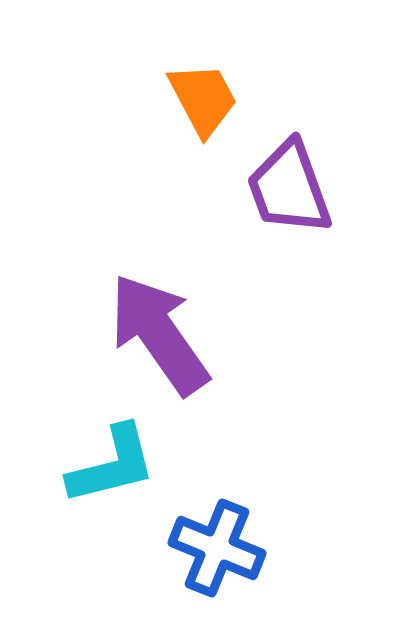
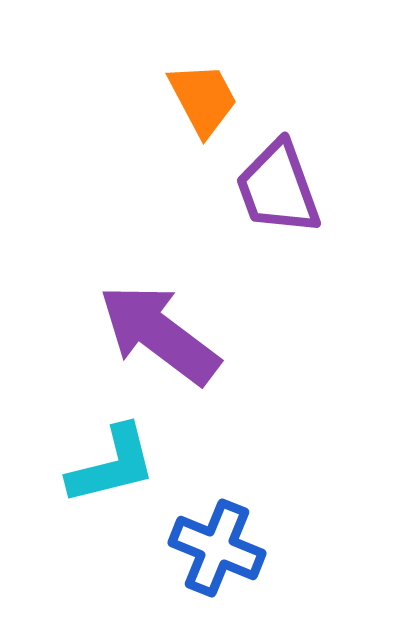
purple trapezoid: moved 11 px left
purple arrow: rotated 18 degrees counterclockwise
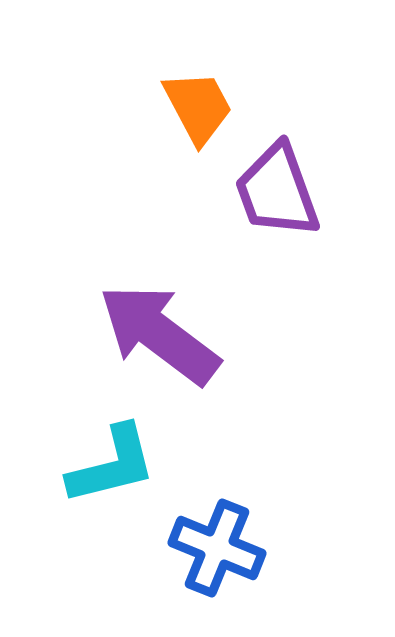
orange trapezoid: moved 5 px left, 8 px down
purple trapezoid: moved 1 px left, 3 px down
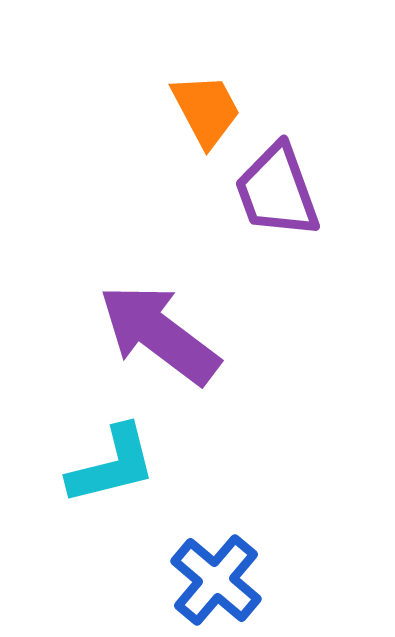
orange trapezoid: moved 8 px right, 3 px down
blue cross: moved 1 px left, 32 px down; rotated 18 degrees clockwise
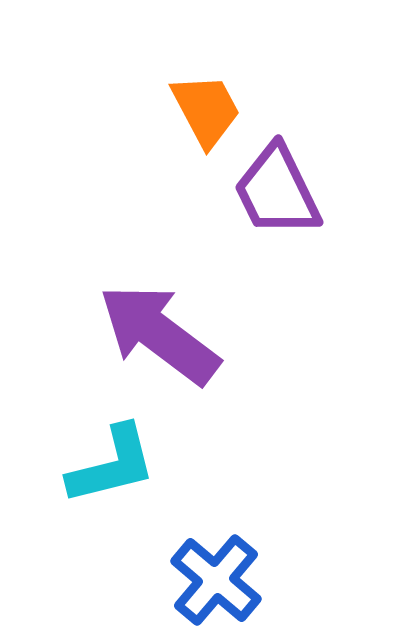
purple trapezoid: rotated 6 degrees counterclockwise
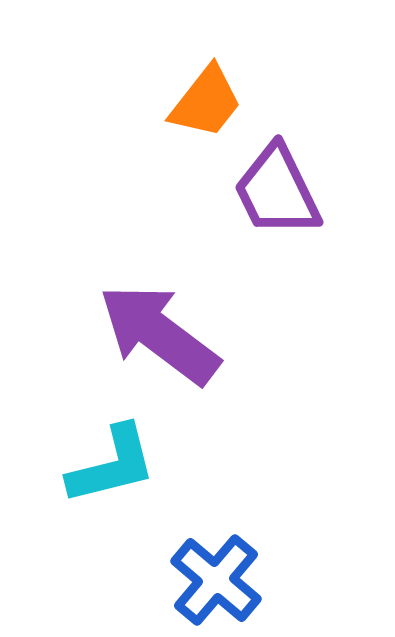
orange trapezoid: moved 8 px up; rotated 66 degrees clockwise
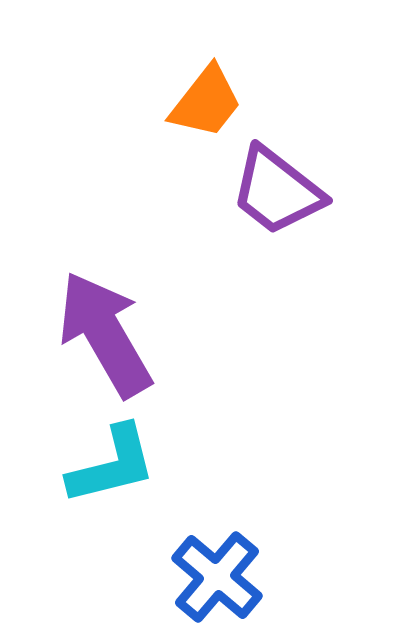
purple trapezoid: rotated 26 degrees counterclockwise
purple arrow: moved 54 px left; rotated 23 degrees clockwise
blue cross: moved 1 px right, 3 px up
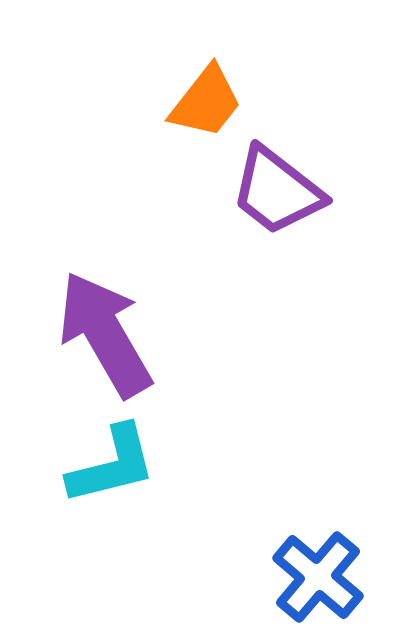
blue cross: moved 101 px right
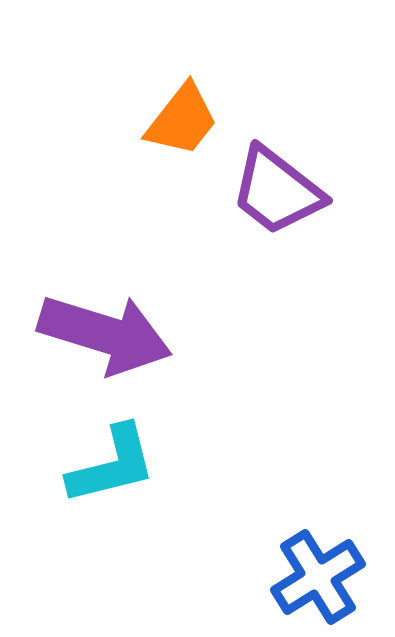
orange trapezoid: moved 24 px left, 18 px down
purple arrow: rotated 137 degrees clockwise
blue cross: rotated 18 degrees clockwise
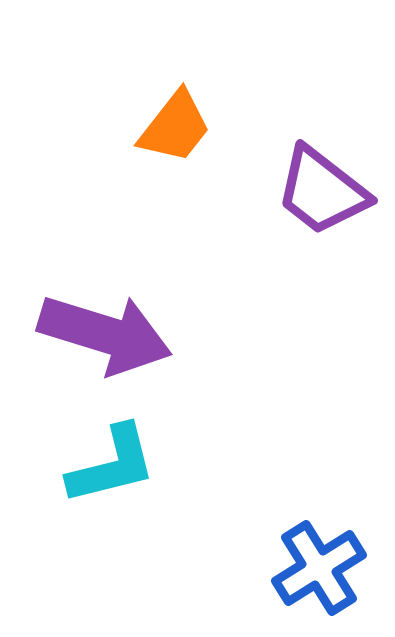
orange trapezoid: moved 7 px left, 7 px down
purple trapezoid: moved 45 px right
blue cross: moved 1 px right, 9 px up
